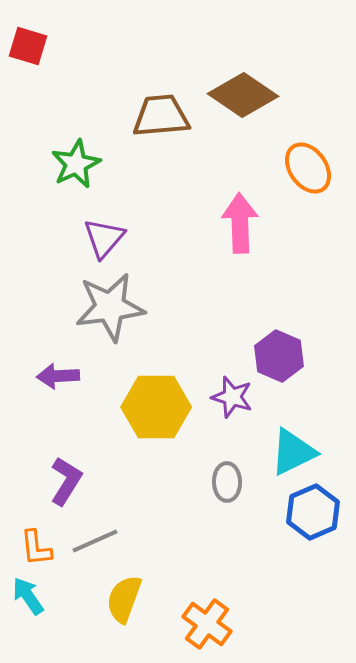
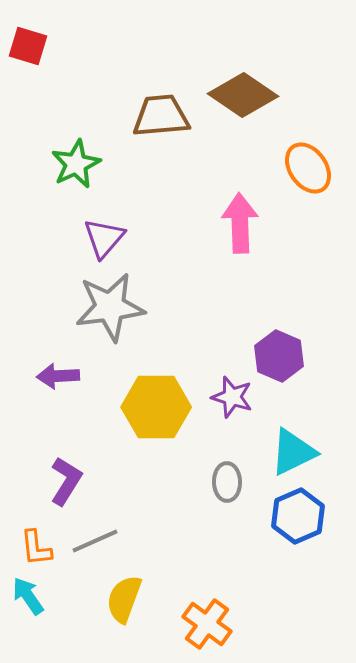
blue hexagon: moved 15 px left, 4 px down
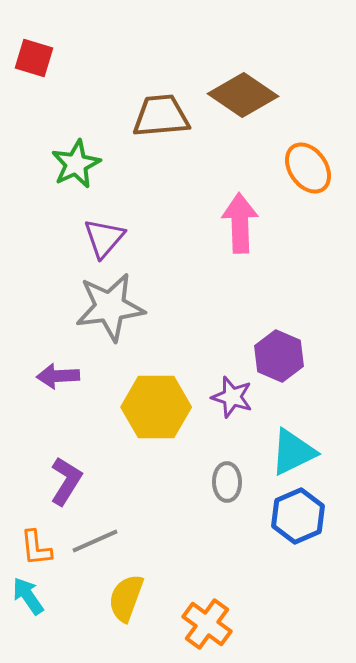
red square: moved 6 px right, 12 px down
yellow semicircle: moved 2 px right, 1 px up
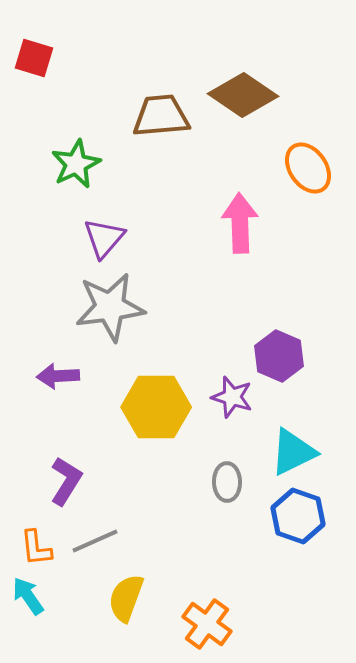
blue hexagon: rotated 18 degrees counterclockwise
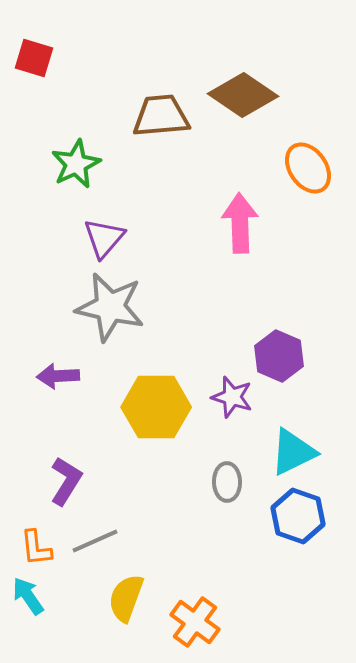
gray star: rotated 20 degrees clockwise
orange cross: moved 12 px left, 2 px up
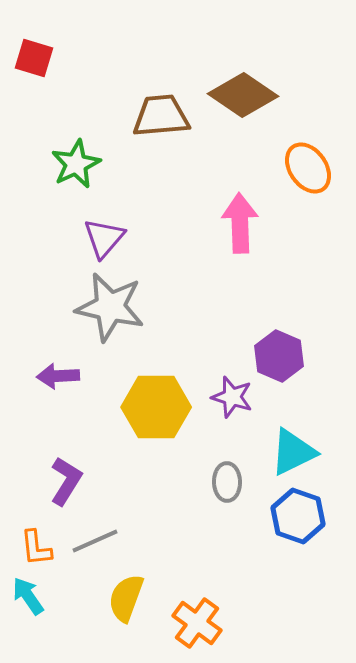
orange cross: moved 2 px right, 1 px down
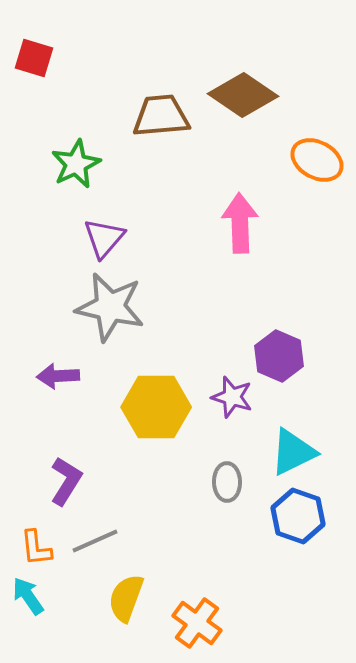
orange ellipse: moved 9 px right, 8 px up; rotated 27 degrees counterclockwise
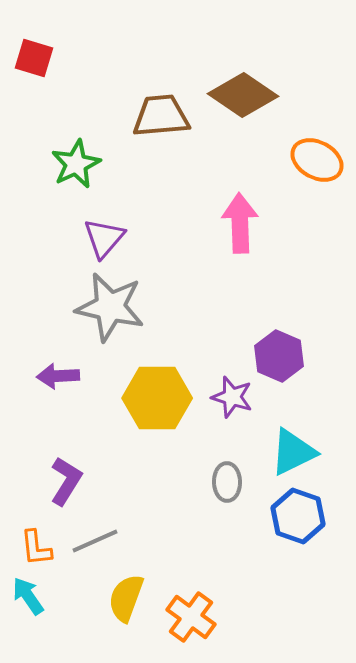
yellow hexagon: moved 1 px right, 9 px up
orange cross: moved 6 px left, 6 px up
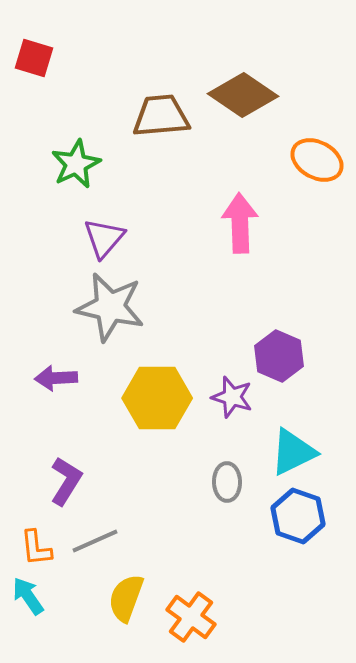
purple arrow: moved 2 px left, 2 px down
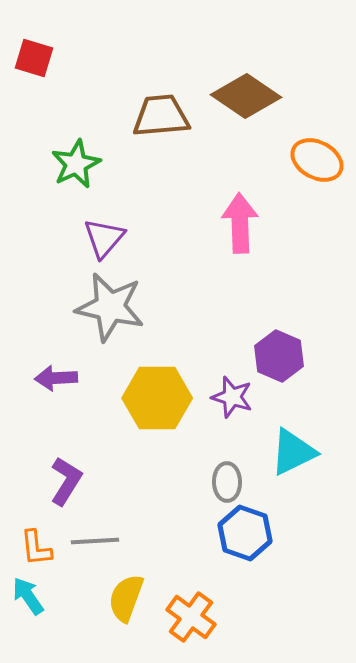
brown diamond: moved 3 px right, 1 px down
blue hexagon: moved 53 px left, 17 px down
gray line: rotated 21 degrees clockwise
